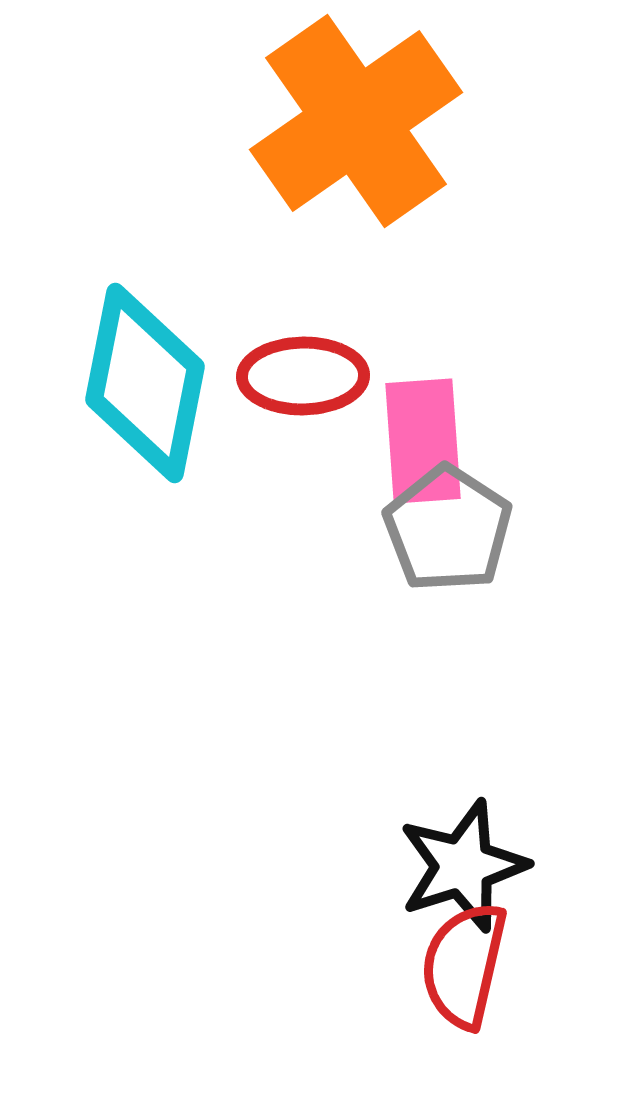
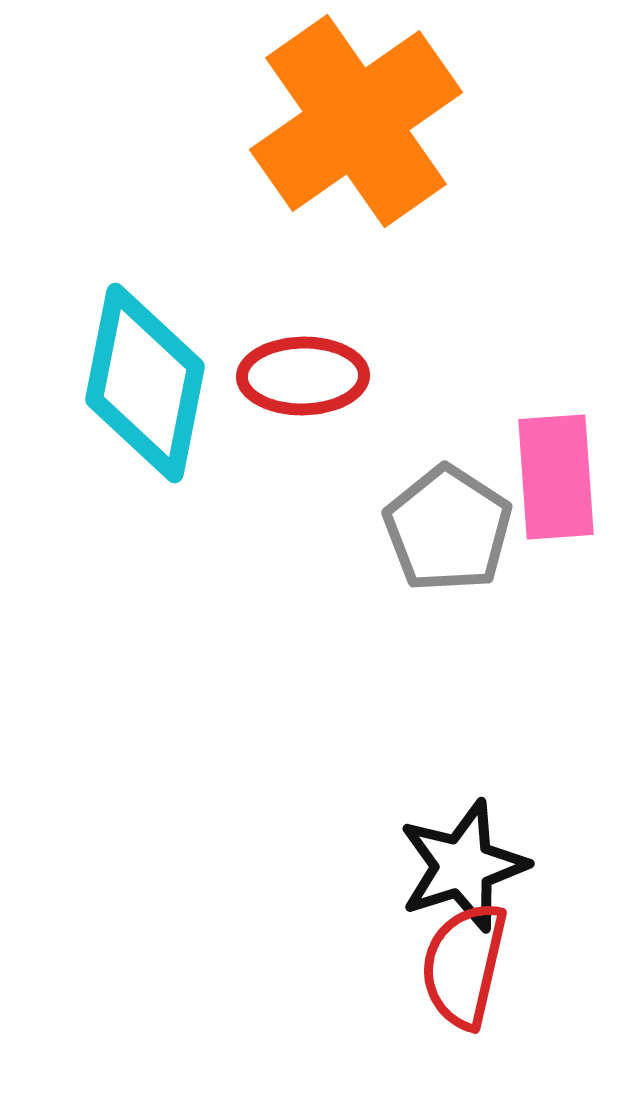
pink rectangle: moved 133 px right, 36 px down
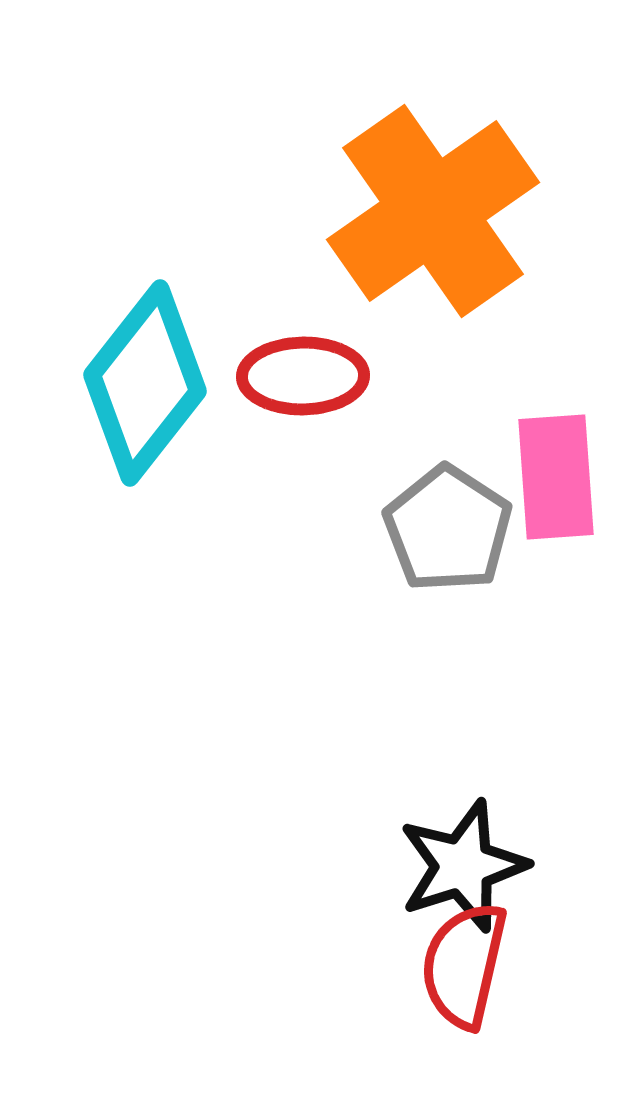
orange cross: moved 77 px right, 90 px down
cyan diamond: rotated 27 degrees clockwise
